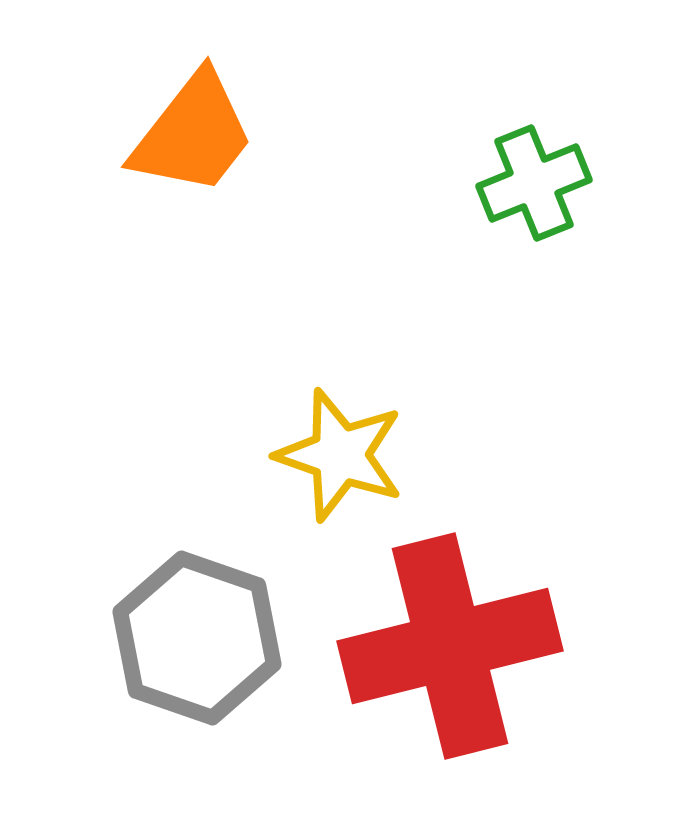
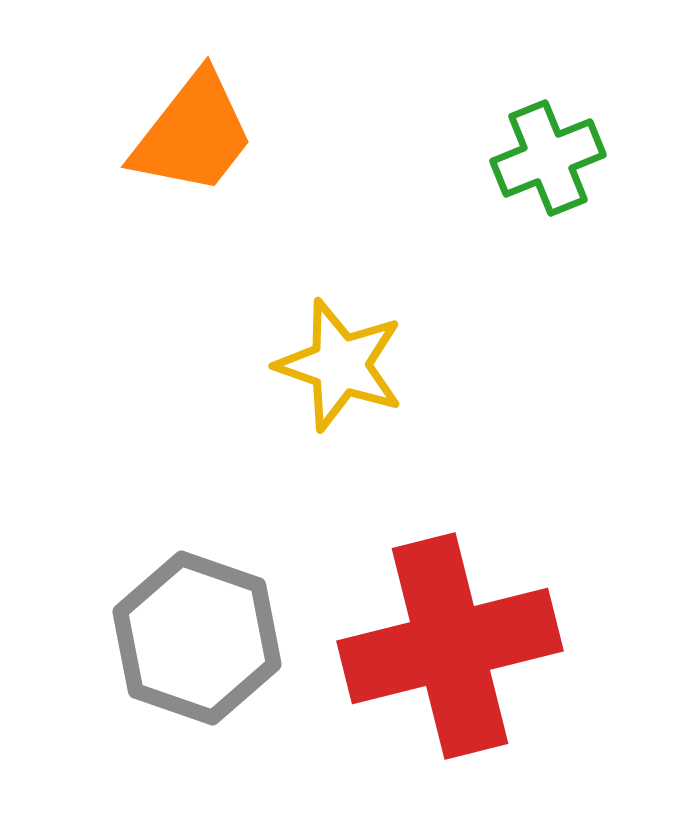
green cross: moved 14 px right, 25 px up
yellow star: moved 90 px up
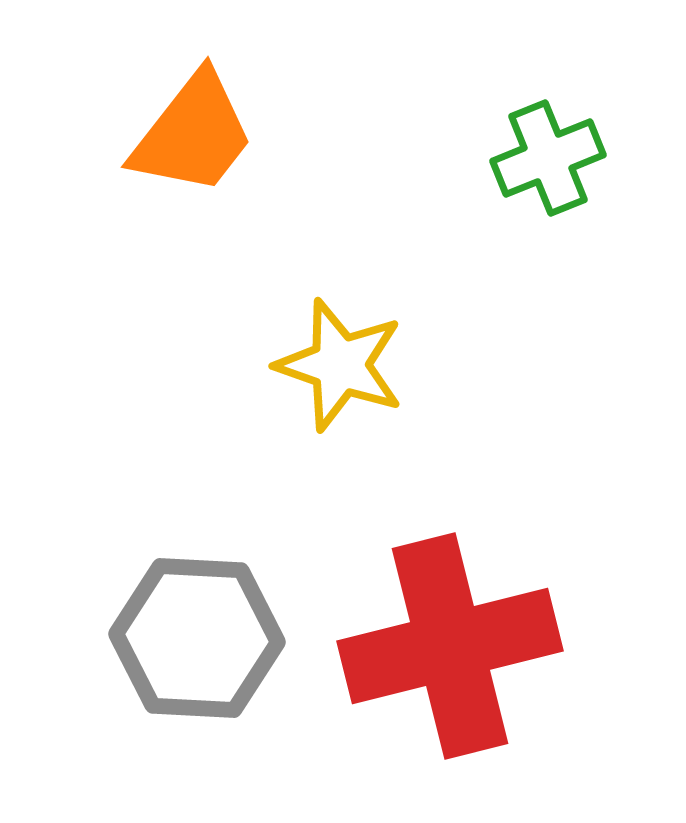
gray hexagon: rotated 16 degrees counterclockwise
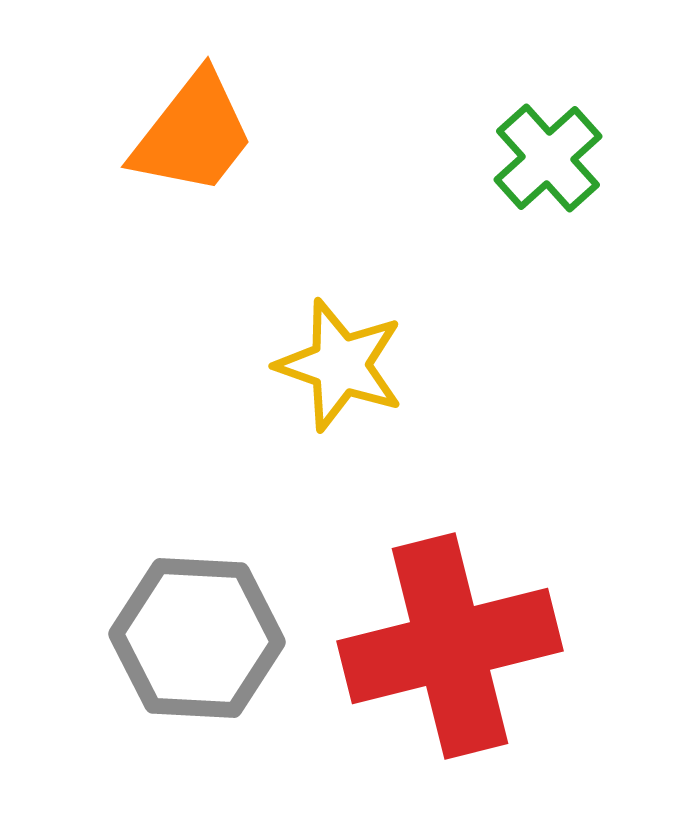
green cross: rotated 20 degrees counterclockwise
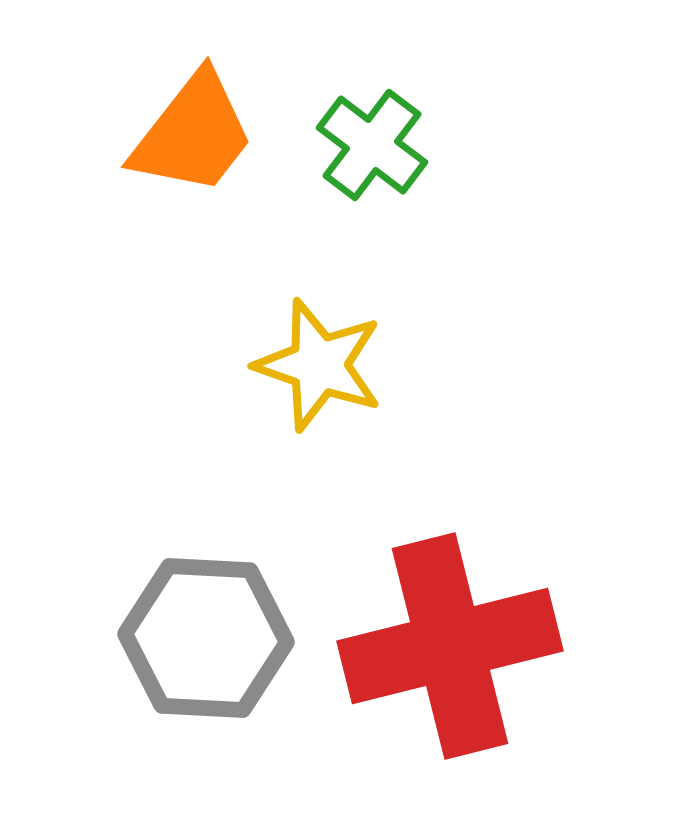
green cross: moved 176 px left, 13 px up; rotated 11 degrees counterclockwise
yellow star: moved 21 px left
gray hexagon: moved 9 px right
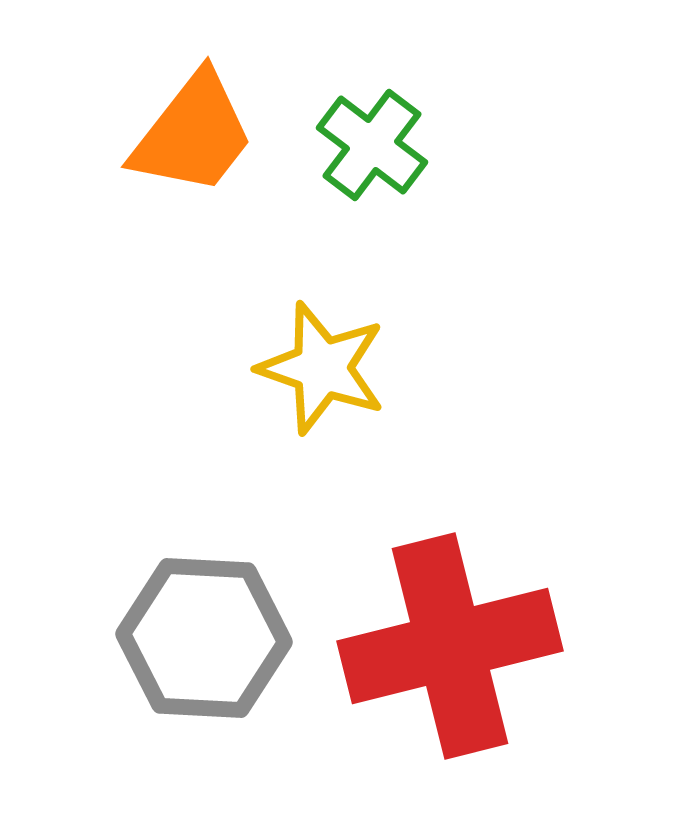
yellow star: moved 3 px right, 3 px down
gray hexagon: moved 2 px left
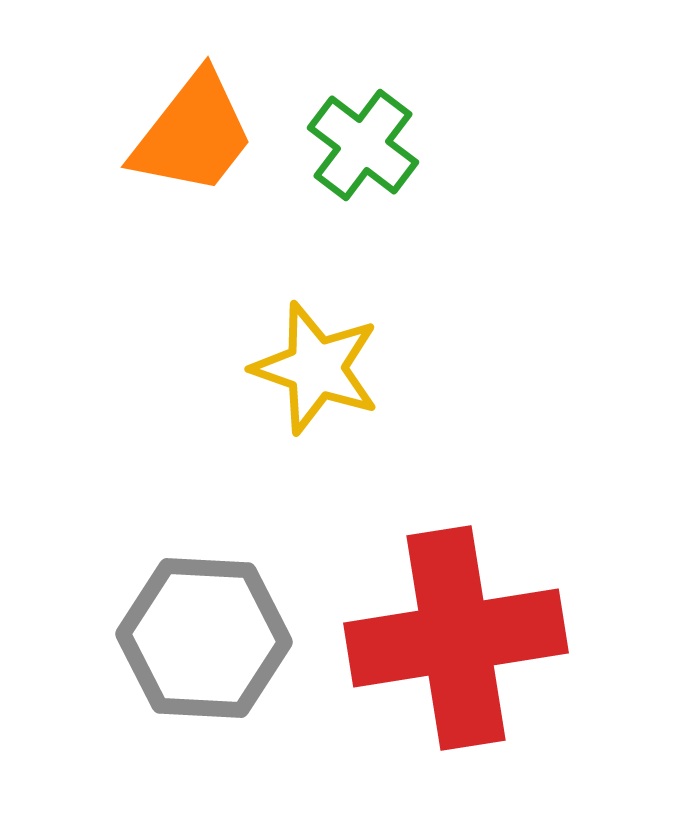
green cross: moved 9 px left
yellow star: moved 6 px left
red cross: moved 6 px right, 8 px up; rotated 5 degrees clockwise
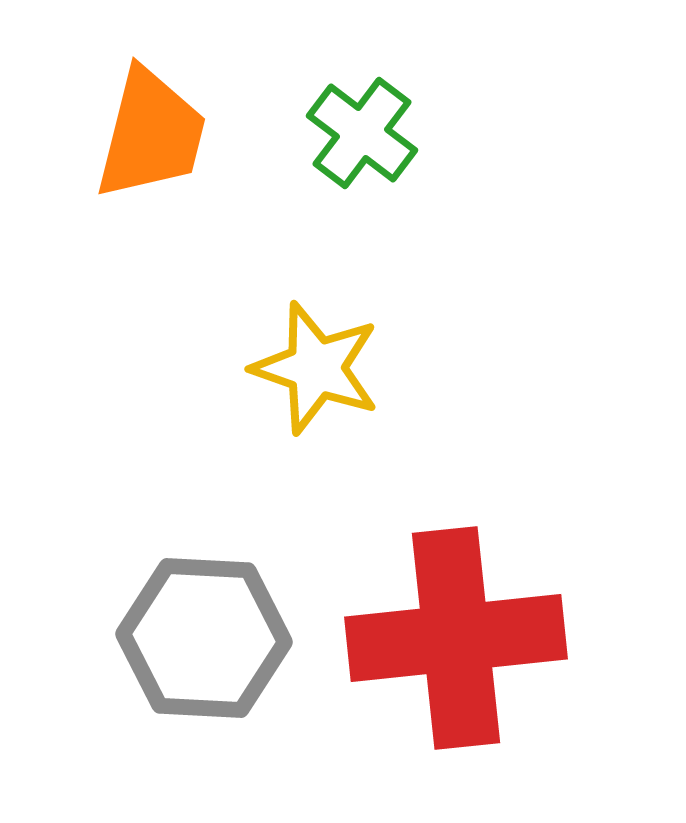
orange trapezoid: moved 42 px left; rotated 24 degrees counterclockwise
green cross: moved 1 px left, 12 px up
red cross: rotated 3 degrees clockwise
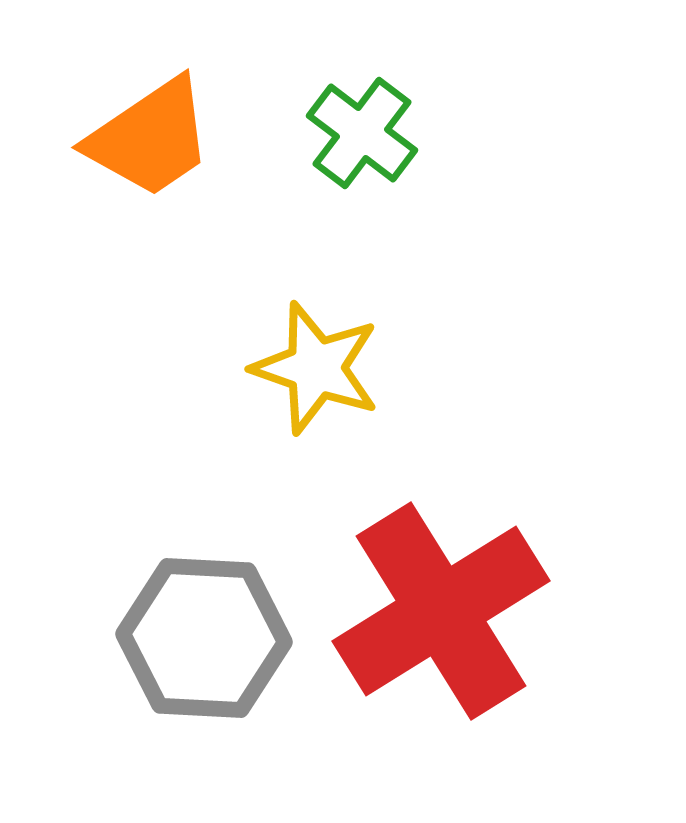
orange trapezoid: moved 1 px left, 4 px down; rotated 42 degrees clockwise
red cross: moved 15 px left, 27 px up; rotated 26 degrees counterclockwise
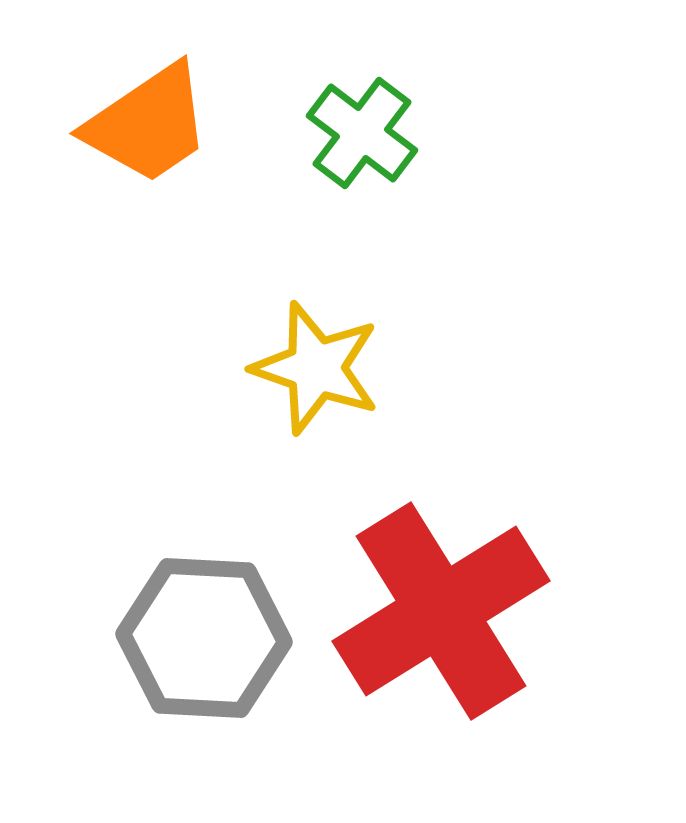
orange trapezoid: moved 2 px left, 14 px up
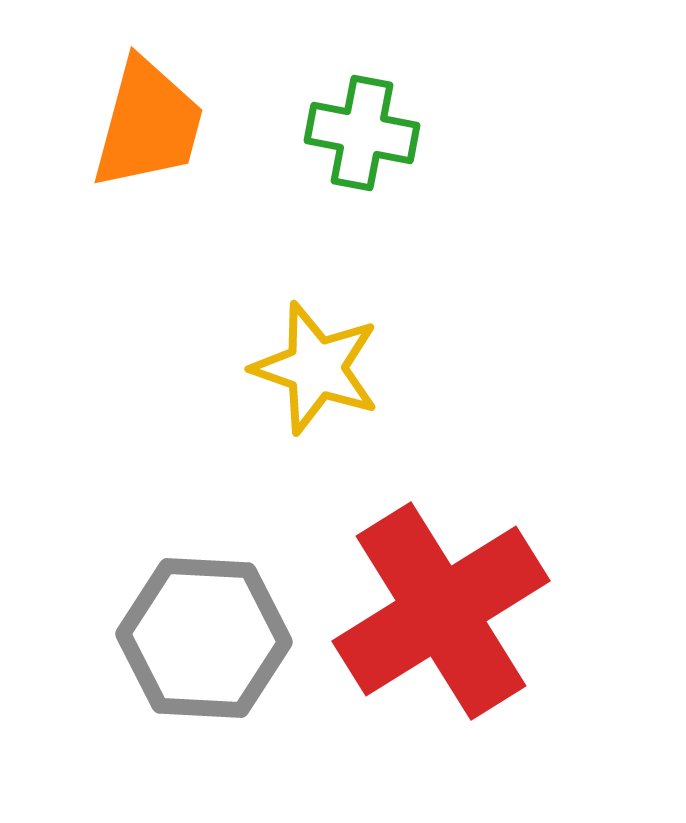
orange trapezoid: rotated 41 degrees counterclockwise
green cross: rotated 26 degrees counterclockwise
